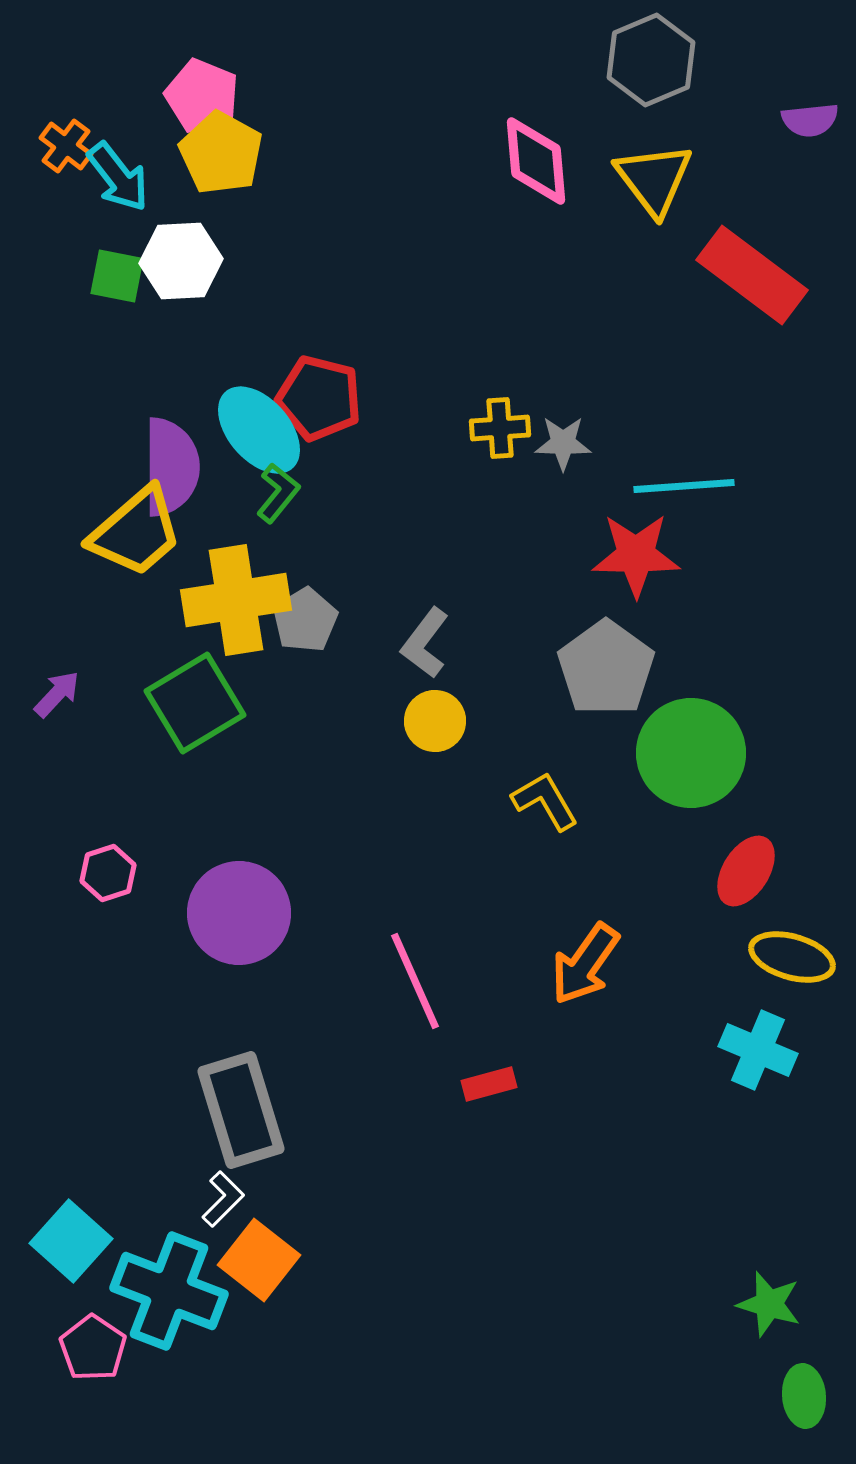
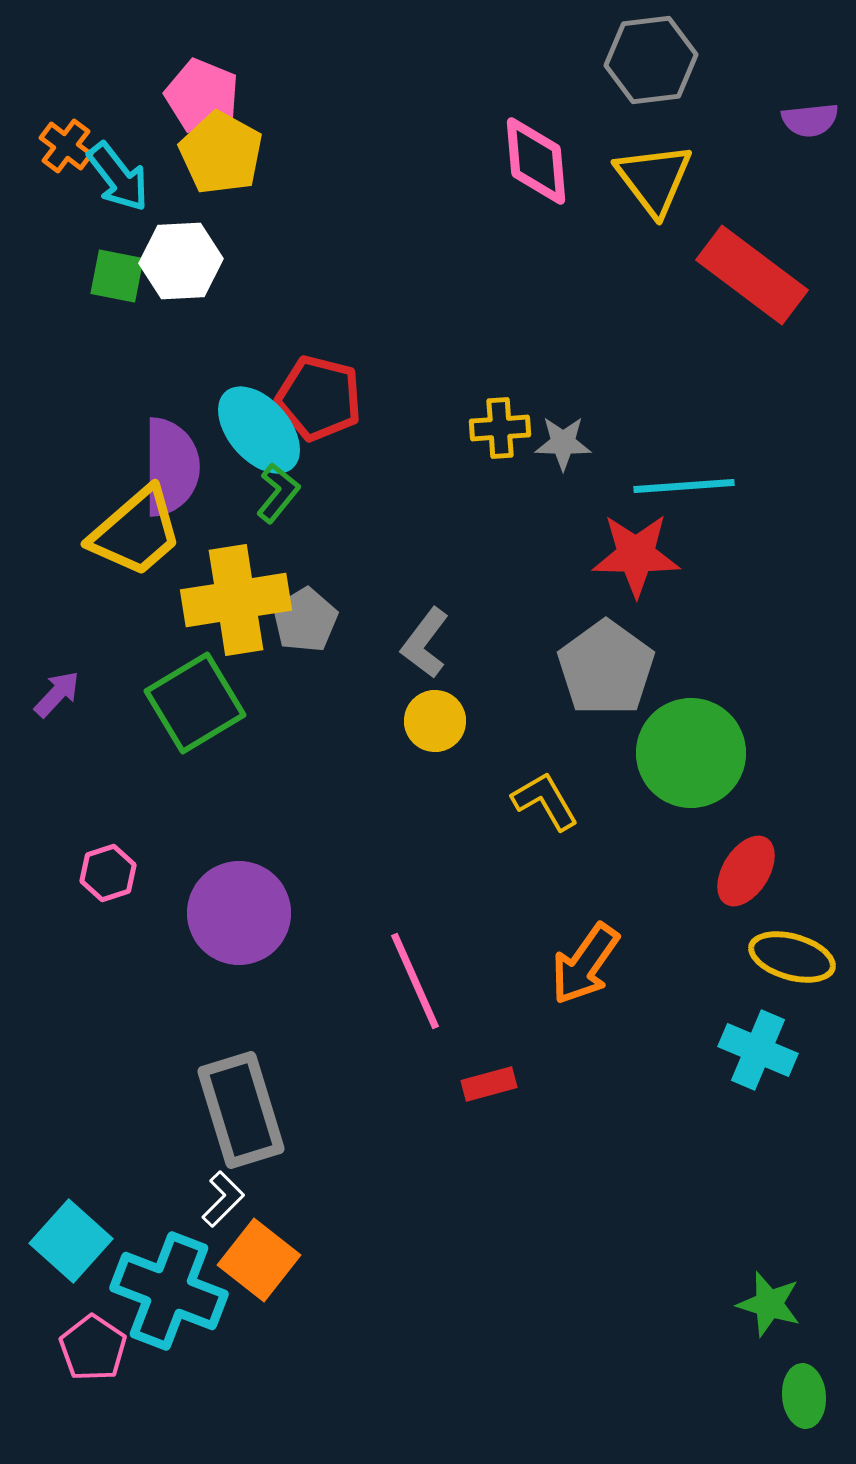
gray hexagon at (651, 60): rotated 16 degrees clockwise
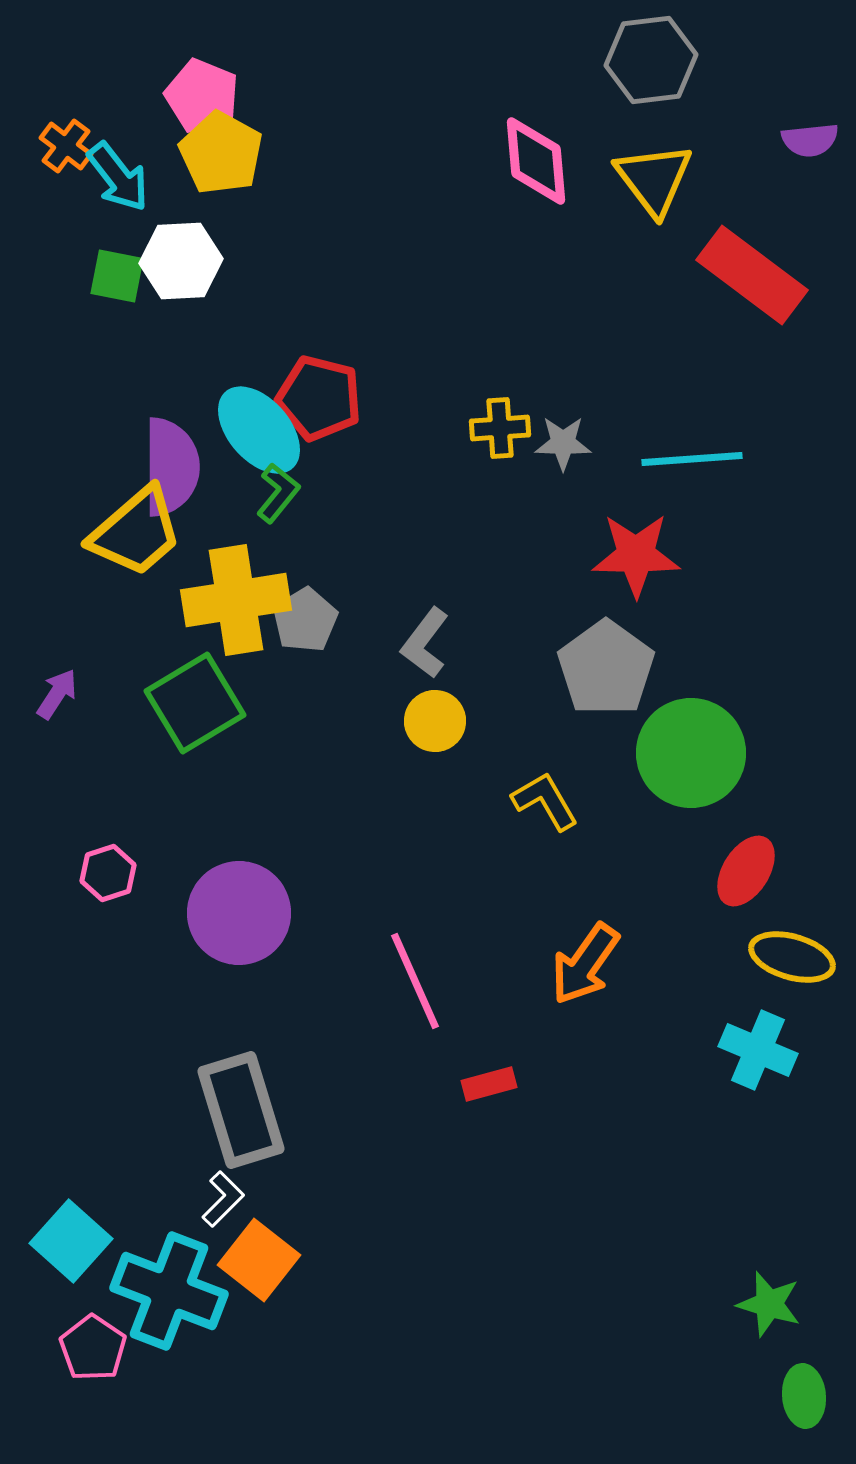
purple semicircle at (810, 120): moved 20 px down
cyan line at (684, 486): moved 8 px right, 27 px up
purple arrow at (57, 694): rotated 10 degrees counterclockwise
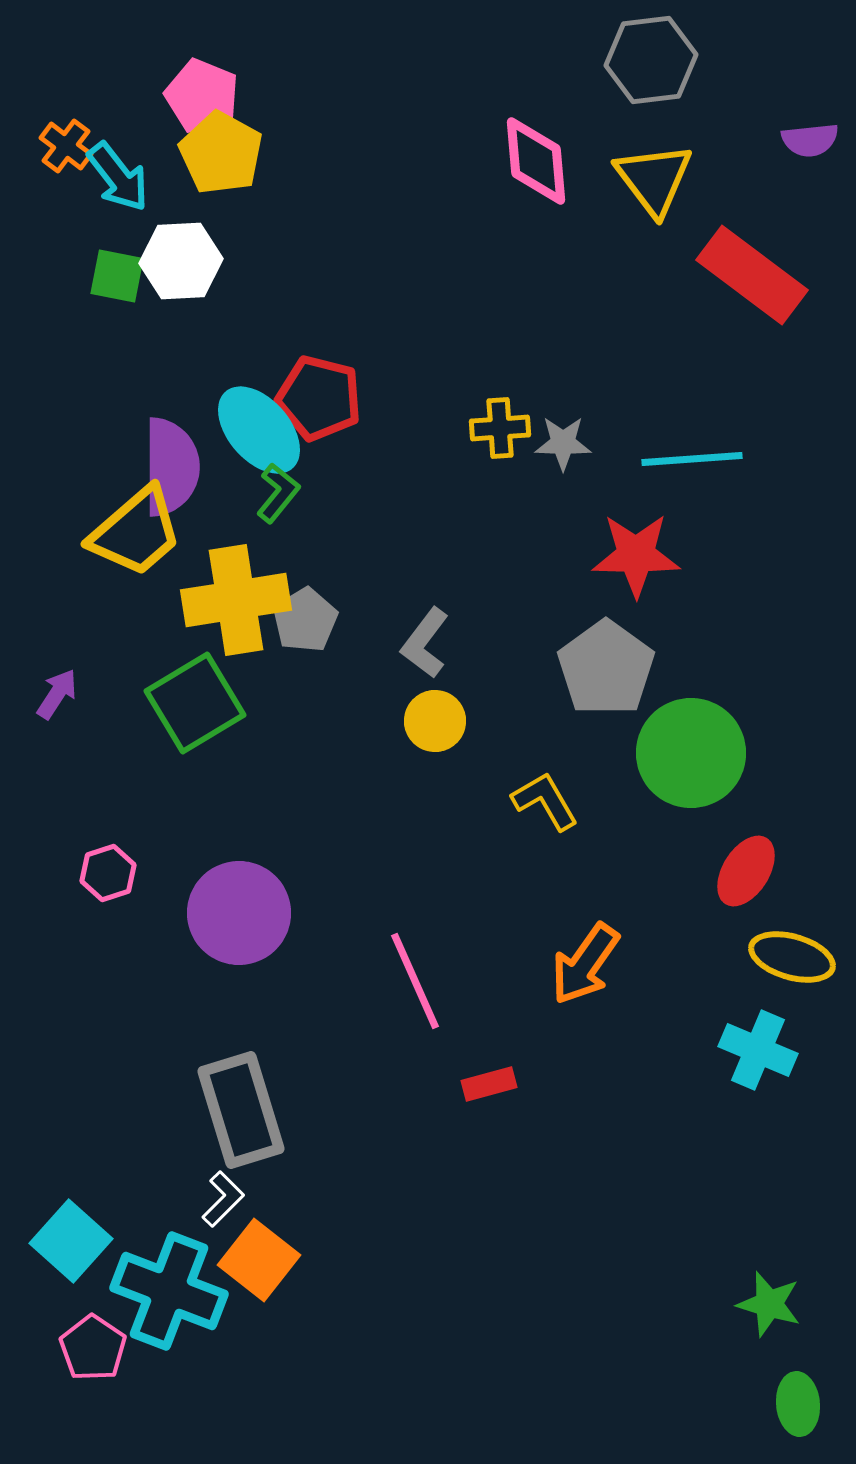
green ellipse at (804, 1396): moved 6 px left, 8 px down
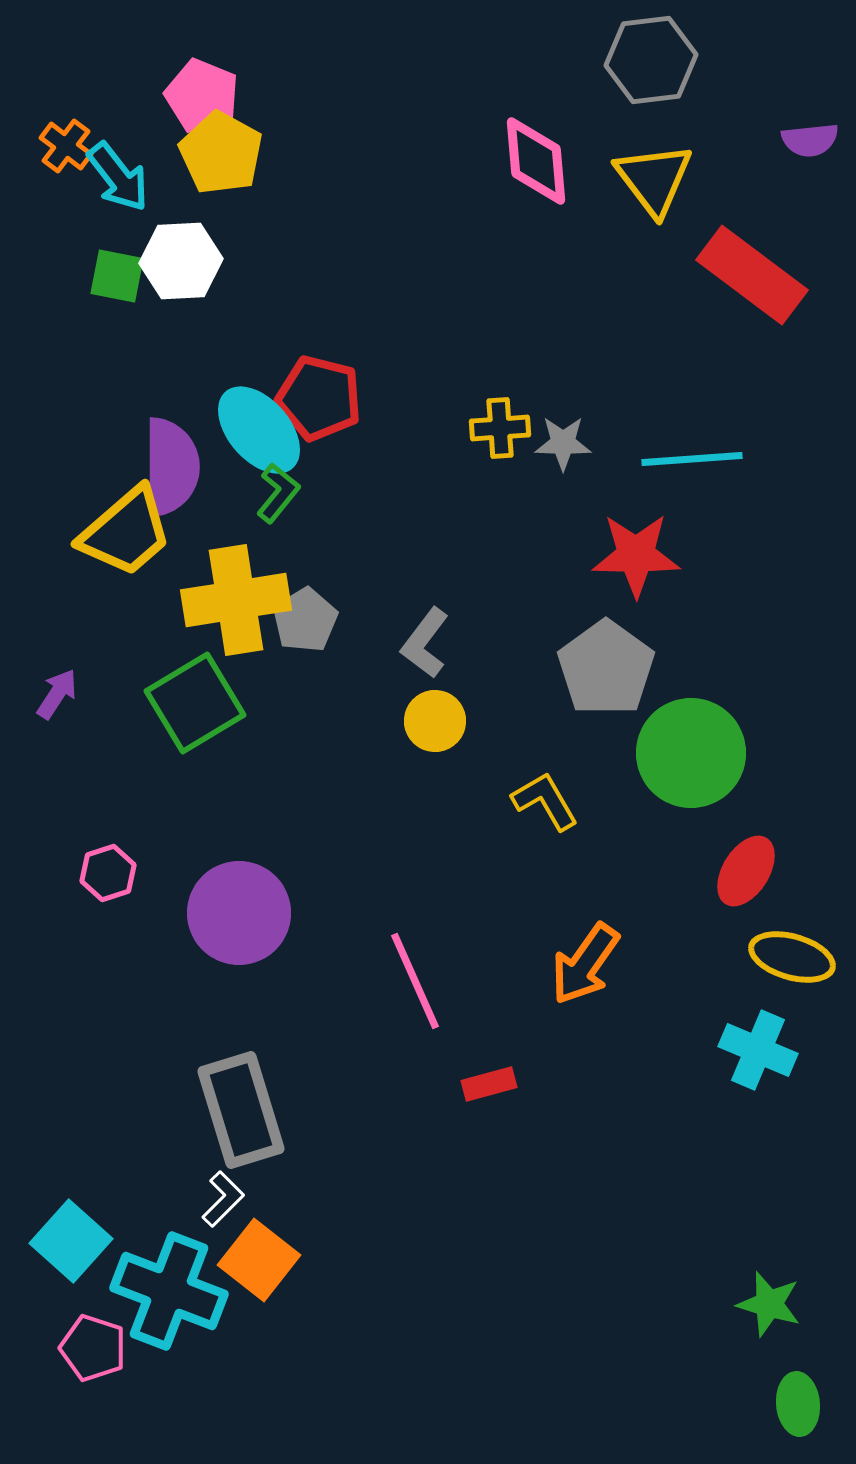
yellow trapezoid at (136, 532): moved 10 px left
pink pentagon at (93, 1348): rotated 16 degrees counterclockwise
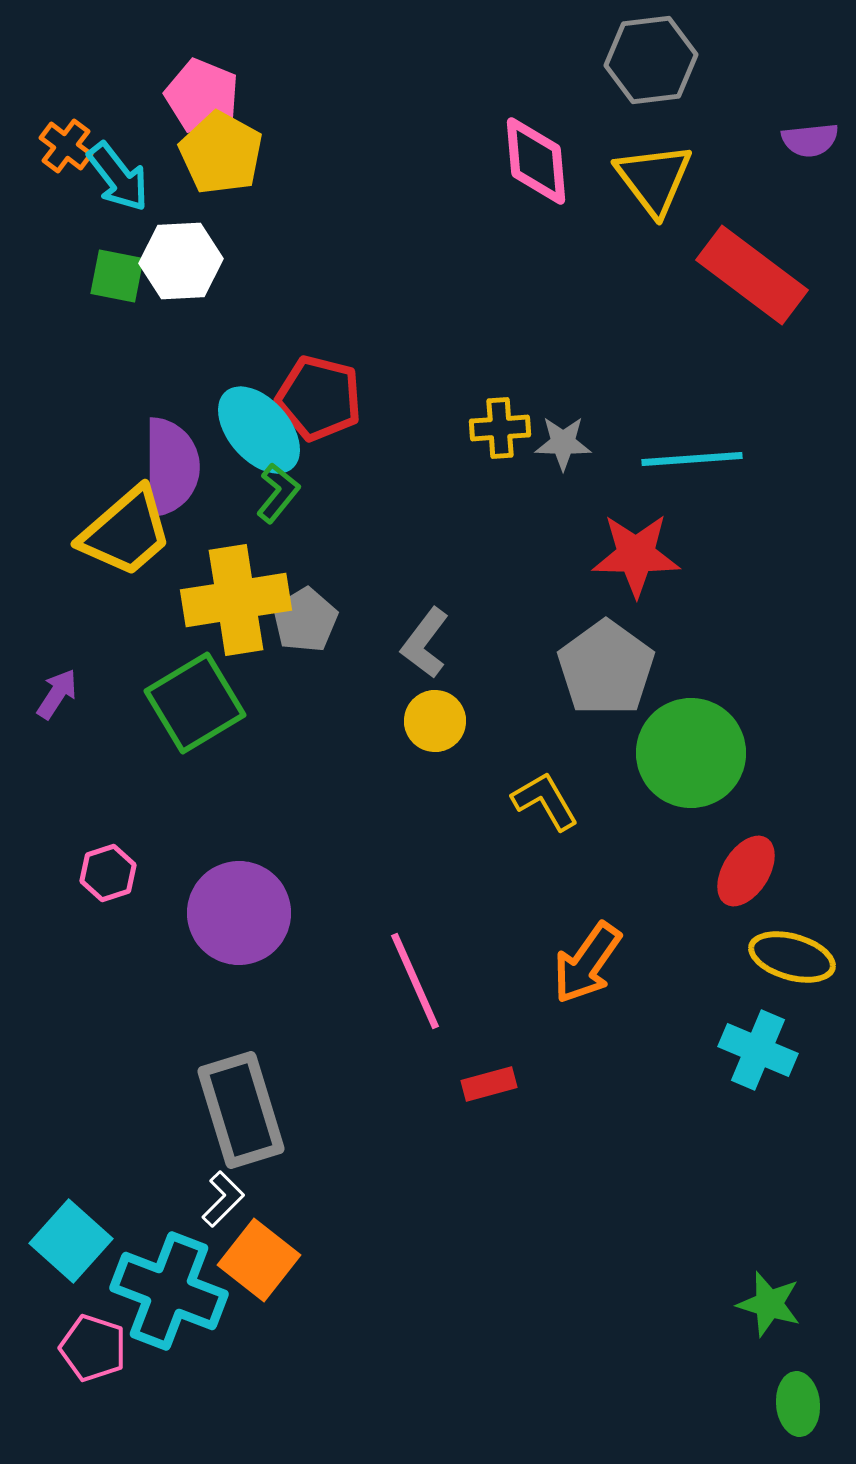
orange arrow at (585, 964): moved 2 px right, 1 px up
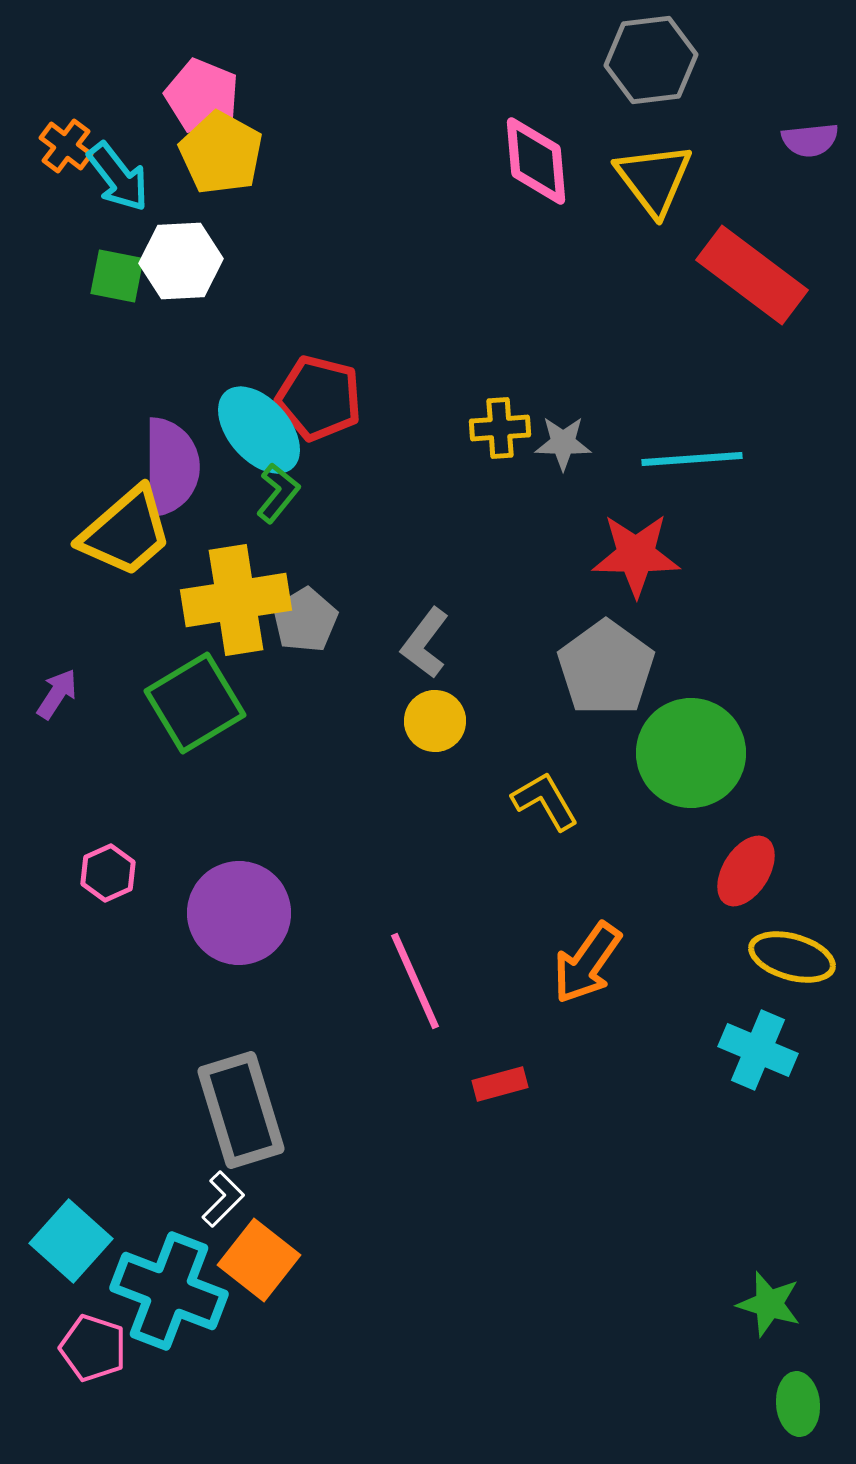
pink hexagon at (108, 873): rotated 6 degrees counterclockwise
red rectangle at (489, 1084): moved 11 px right
